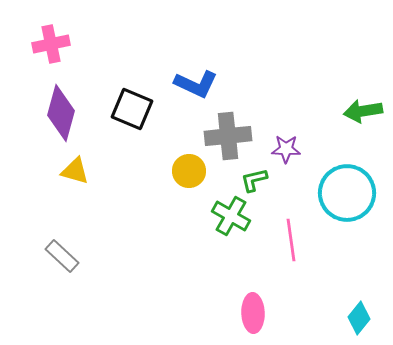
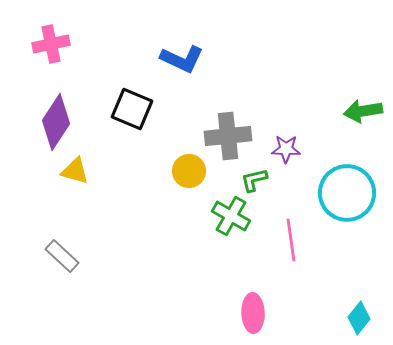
blue L-shape: moved 14 px left, 25 px up
purple diamond: moved 5 px left, 9 px down; rotated 18 degrees clockwise
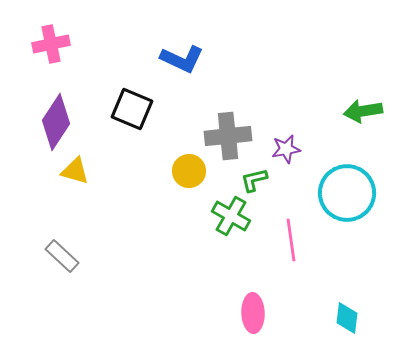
purple star: rotated 12 degrees counterclockwise
cyan diamond: moved 12 px left; rotated 32 degrees counterclockwise
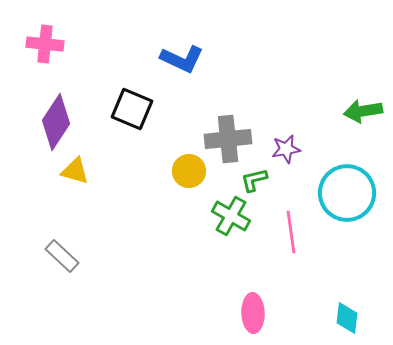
pink cross: moved 6 px left; rotated 18 degrees clockwise
gray cross: moved 3 px down
pink line: moved 8 px up
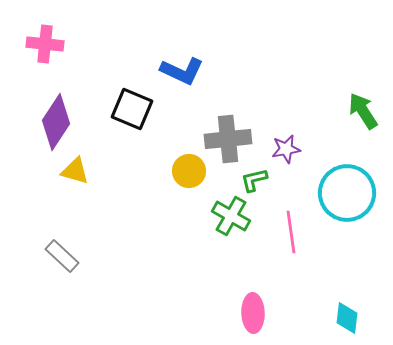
blue L-shape: moved 12 px down
green arrow: rotated 66 degrees clockwise
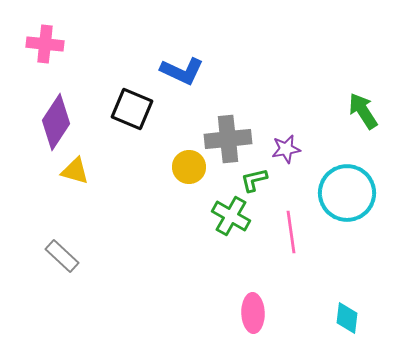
yellow circle: moved 4 px up
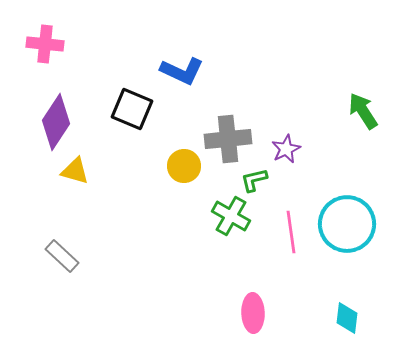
purple star: rotated 16 degrees counterclockwise
yellow circle: moved 5 px left, 1 px up
cyan circle: moved 31 px down
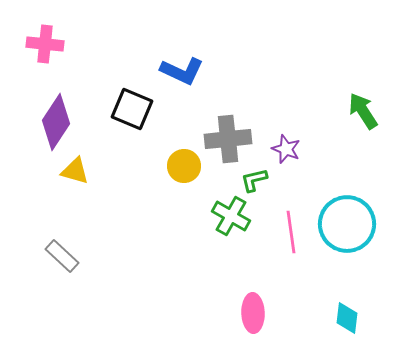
purple star: rotated 24 degrees counterclockwise
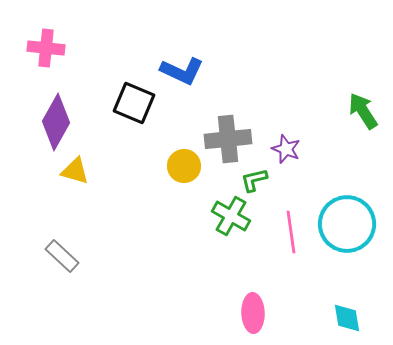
pink cross: moved 1 px right, 4 px down
black square: moved 2 px right, 6 px up
purple diamond: rotated 4 degrees counterclockwise
cyan diamond: rotated 16 degrees counterclockwise
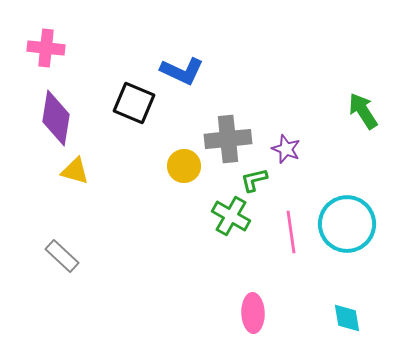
purple diamond: moved 4 px up; rotated 20 degrees counterclockwise
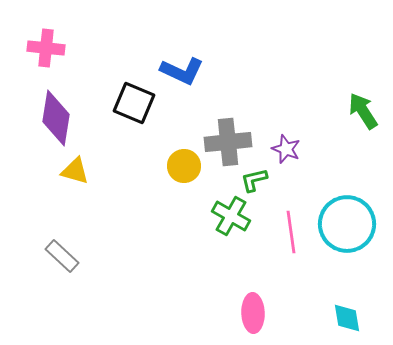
gray cross: moved 3 px down
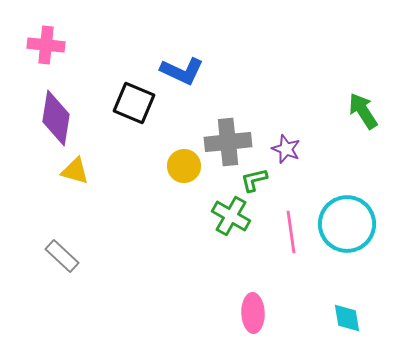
pink cross: moved 3 px up
